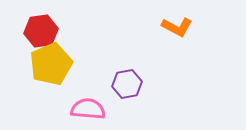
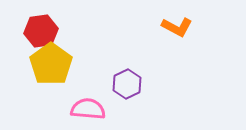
yellow pentagon: rotated 12 degrees counterclockwise
purple hexagon: rotated 16 degrees counterclockwise
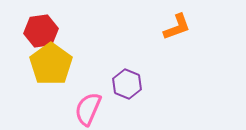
orange L-shape: rotated 48 degrees counterclockwise
purple hexagon: rotated 12 degrees counterclockwise
pink semicircle: rotated 72 degrees counterclockwise
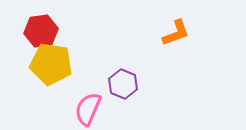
orange L-shape: moved 1 px left, 6 px down
yellow pentagon: rotated 27 degrees counterclockwise
purple hexagon: moved 4 px left
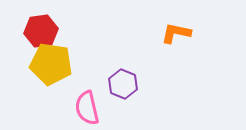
orange L-shape: rotated 148 degrees counterclockwise
pink semicircle: moved 1 px left, 1 px up; rotated 36 degrees counterclockwise
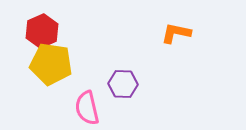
red hexagon: moved 1 px right; rotated 16 degrees counterclockwise
purple hexagon: rotated 20 degrees counterclockwise
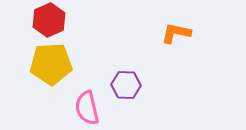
red hexagon: moved 7 px right, 11 px up
yellow pentagon: rotated 12 degrees counterclockwise
purple hexagon: moved 3 px right, 1 px down
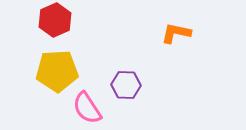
red hexagon: moved 6 px right
yellow pentagon: moved 6 px right, 7 px down
pink semicircle: rotated 20 degrees counterclockwise
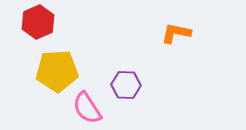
red hexagon: moved 17 px left, 2 px down
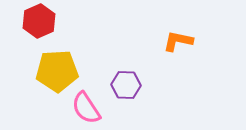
red hexagon: moved 1 px right, 1 px up
orange L-shape: moved 2 px right, 8 px down
pink semicircle: moved 1 px left
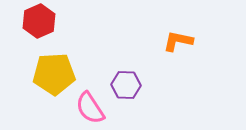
yellow pentagon: moved 3 px left, 3 px down
pink semicircle: moved 4 px right
